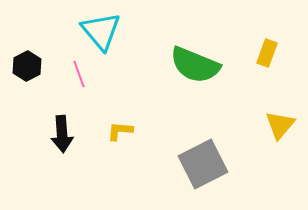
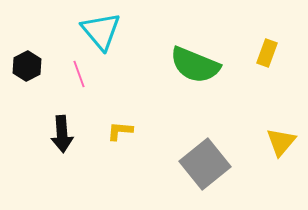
yellow triangle: moved 1 px right, 17 px down
gray square: moved 2 px right; rotated 12 degrees counterclockwise
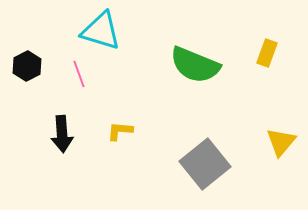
cyan triangle: rotated 33 degrees counterclockwise
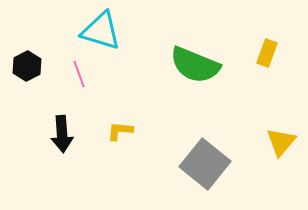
gray square: rotated 12 degrees counterclockwise
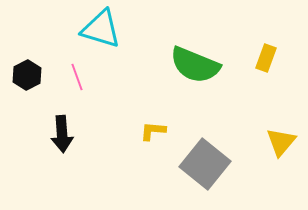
cyan triangle: moved 2 px up
yellow rectangle: moved 1 px left, 5 px down
black hexagon: moved 9 px down
pink line: moved 2 px left, 3 px down
yellow L-shape: moved 33 px right
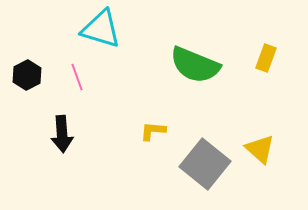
yellow triangle: moved 21 px left, 7 px down; rotated 28 degrees counterclockwise
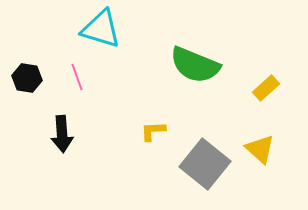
yellow rectangle: moved 30 px down; rotated 28 degrees clockwise
black hexagon: moved 3 px down; rotated 24 degrees counterclockwise
yellow L-shape: rotated 8 degrees counterclockwise
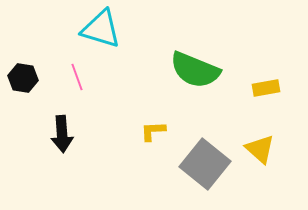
green semicircle: moved 5 px down
black hexagon: moved 4 px left
yellow rectangle: rotated 32 degrees clockwise
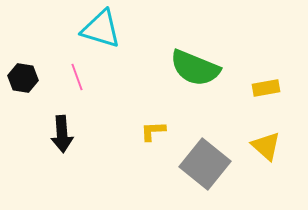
green semicircle: moved 2 px up
yellow triangle: moved 6 px right, 3 px up
